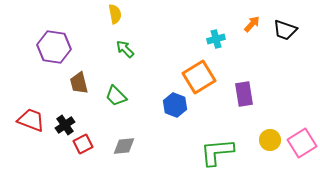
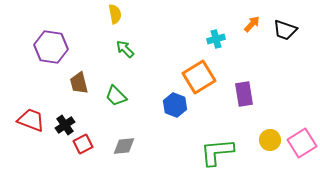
purple hexagon: moved 3 px left
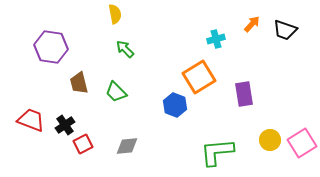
green trapezoid: moved 4 px up
gray diamond: moved 3 px right
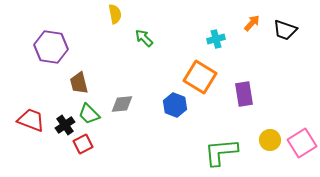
orange arrow: moved 1 px up
green arrow: moved 19 px right, 11 px up
orange square: moved 1 px right; rotated 28 degrees counterclockwise
green trapezoid: moved 27 px left, 22 px down
gray diamond: moved 5 px left, 42 px up
green L-shape: moved 4 px right
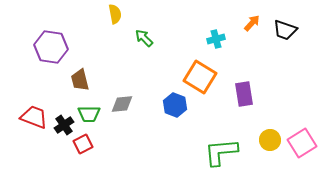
brown trapezoid: moved 1 px right, 3 px up
green trapezoid: rotated 45 degrees counterclockwise
red trapezoid: moved 3 px right, 3 px up
black cross: moved 1 px left
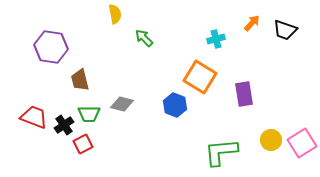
gray diamond: rotated 20 degrees clockwise
yellow circle: moved 1 px right
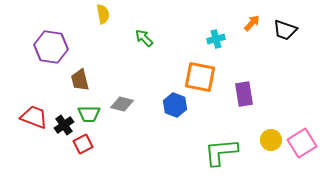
yellow semicircle: moved 12 px left
orange square: rotated 20 degrees counterclockwise
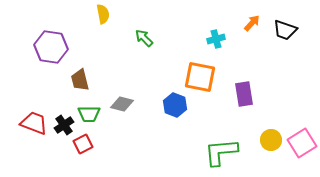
red trapezoid: moved 6 px down
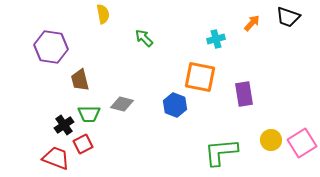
black trapezoid: moved 3 px right, 13 px up
red trapezoid: moved 22 px right, 35 px down
